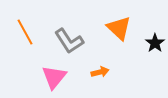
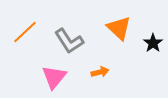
orange line: rotated 76 degrees clockwise
black star: moved 2 px left
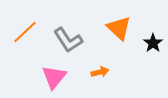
gray L-shape: moved 1 px left, 1 px up
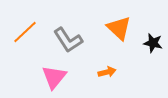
black star: rotated 24 degrees counterclockwise
orange arrow: moved 7 px right
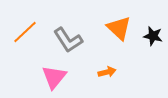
black star: moved 7 px up
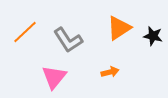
orange triangle: rotated 44 degrees clockwise
orange arrow: moved 3 px right
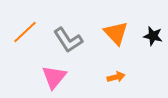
orange triangle: moved 3 px left, 5 px down; rotated 40 degrees counterclockwise
orange arrow: moved 6 px right, 5 px down
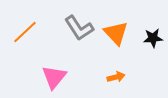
black star: moved 2 px down; rotated 18 degrees counterclockwise
gray L-shape: moved 11 px right, 12 px up
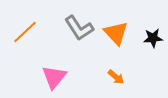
orange arrow: rotated 54 degrees clockwise
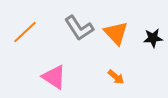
pink triangle: rotated 36 degrees counterclockwise
